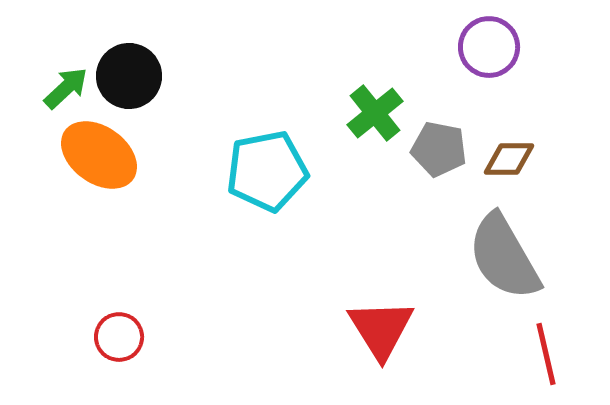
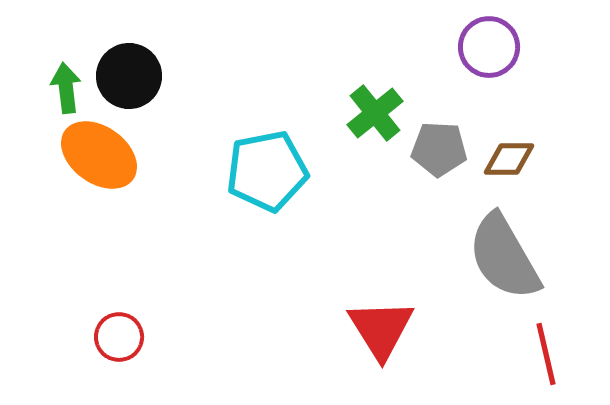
green arrow: rotated 54 degrees counterclockwise
gray pentagon: rotated 8 degrees counterclockwise
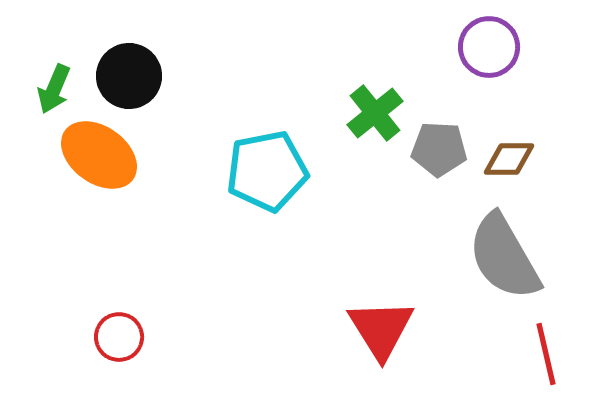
green arrow: moved 12 px left, 1 px down; rotated 150 degrees counterclockwise
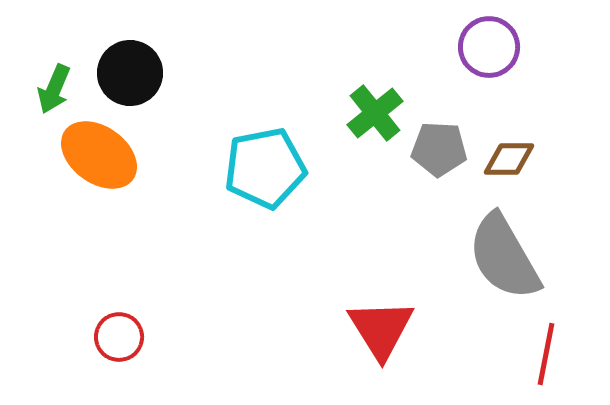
black circle: moved 1 px right, 3 px up
cyan pentagon: moved 2 px left, 3 px up
red line: rotated 24 degrees clockwise
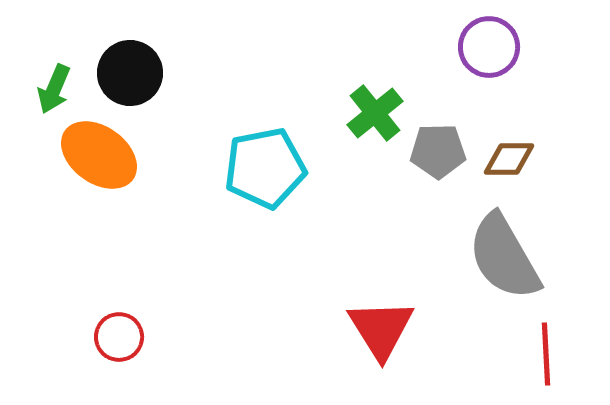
gray pentagon: moved 1 px left, 2 px down; rotated 4 degrees counterclockwise
red line: rotated 14 degrees counterclockwise
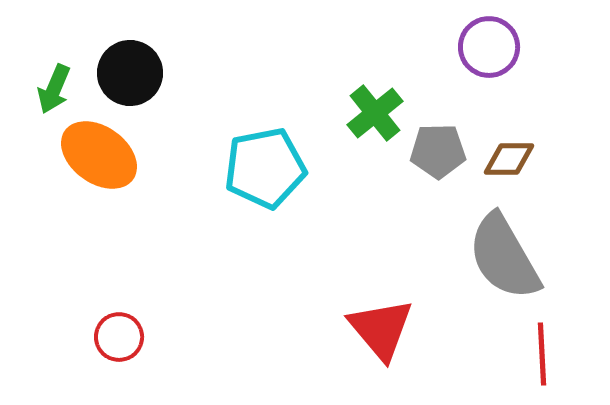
red triangle: rotated 8 degrees counterclockwise
red line: moved 4 px left
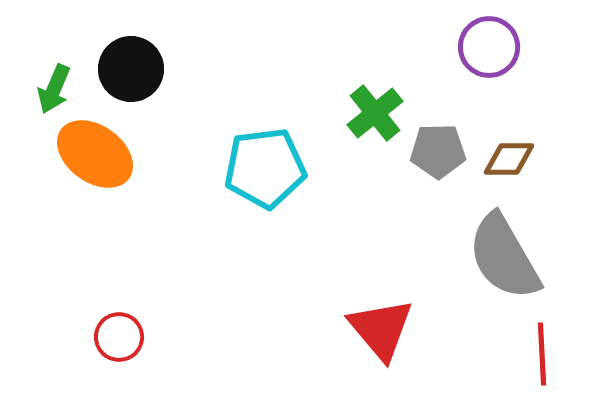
black circle: moved 1 px right, 4 px up
orange ellipse: moved 4 px left, 1 px up
cyan pentagon: rotated 4 degrees clockwise
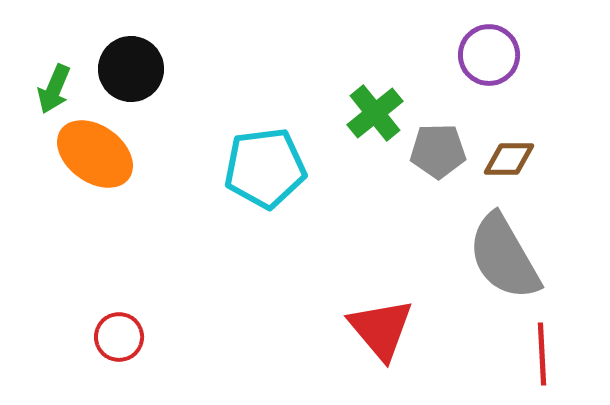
purple circle: moved 8 px down
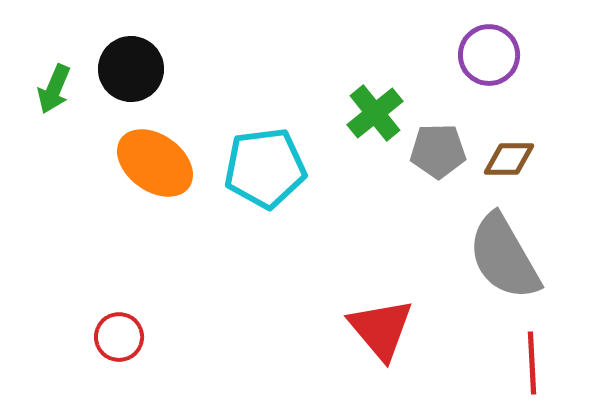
orange ellipse: moved 60 px right, 9 px down
red line: moved 10 px left, 9 px down
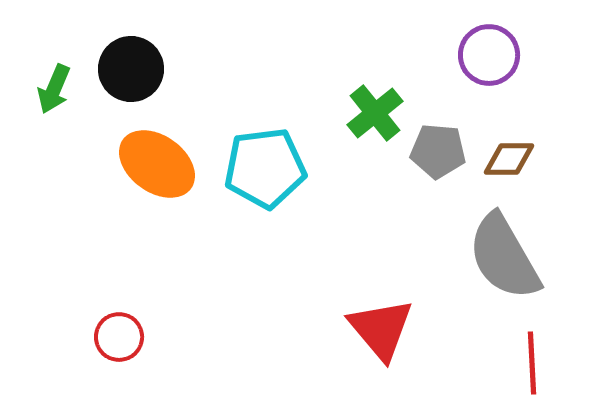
gray pentagon: rotated 6 degrees clockwise
orange ellipse: moved 2 px right, 1 px down
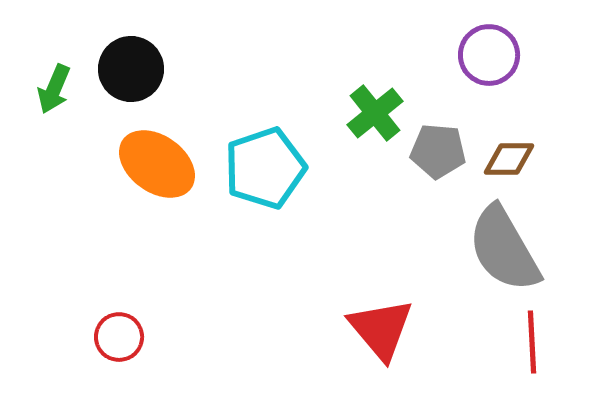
cyan pentagon: rotated 12 degrees counterclockwise
gray semicircle: moved 8 px up
red line: moved 21 px up
